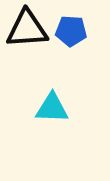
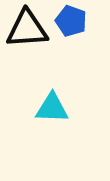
blue pentagon: moved 10 px up; rotated 16 degrees clockwise
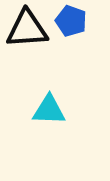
cyan triangle: moved 3 px left, 2 px down
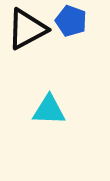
black triangle: rotated 24 degrees counterclockwise
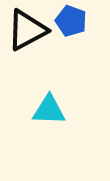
black triangle: moved 1 px down
